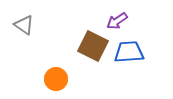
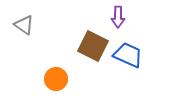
purple arrow: moved 1 px right, 4 px up; rotated 55 degrees counterclockwise
blue trapezoid: moved 1 px left, 3 px down; rotated 28 degrees clockwise
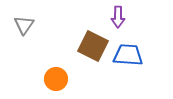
gray triangle: rotated 30 degrees clockwise
blue trapezoid: rotated 20 degrees counterclockwise
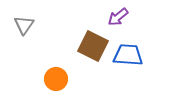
purple arrow: rotated 50 degrees clockwise
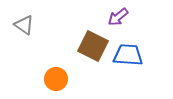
gray triangle: rotated 30 degrees counterclockwise
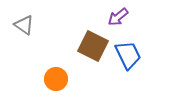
blue trapezoid: rotated 60 degrees clockwise
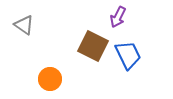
purple arrow: rotated 25 degrees counterclockwise
orange circle: moved 6 px left
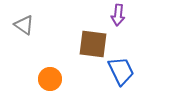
purple arrow: moved 2 px up; rotated 20 degrees counterclockwise
brown square: moved 2 px up; rotated 20 degrees counterclockwise
blue trapezoid: moved 7 px left, 16 px down
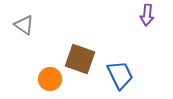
purple arrow: moved 29 px right
brown square: moved 13 px left, 15 px down; rotated 12 degrees clockwise
blue trapezoid: moved 1 px left, 4 px down
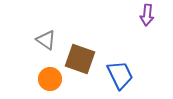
gray triangle: moved 22 px right, 15 px down
